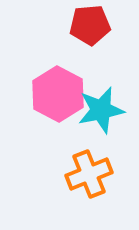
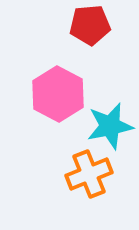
cyan star: moved 9 px right, 16 px down
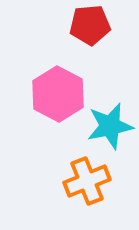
orange cross: moved 2 px left, 7 px down
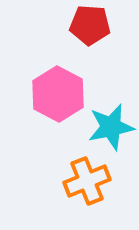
red pentagon: rotated 9 degrees clockwise
cyan star: moved 1 px right, 1 px down
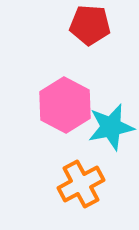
pink hexagon: moved 7 px right, 11 px down
orange cross: moved 6 px left, 3 px down; rotated 6 degrees counterclockwise
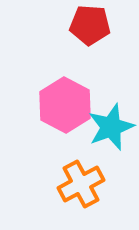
cyan star: rotated 9 degrees counterclockwise
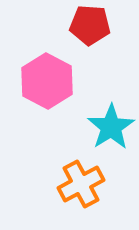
pink hexagon: moved 18 px left, 24 px up
cyan star: rotated 12 degrees counterclockwise
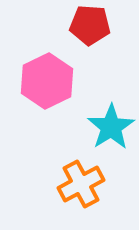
pink hexagon: rotated 6 degrees clockwise
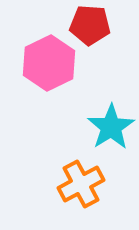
pink hexagon: moved 2 px right, 18 px up
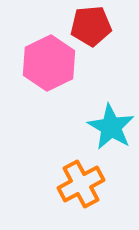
red pentagon: moved 1 px right, 1 px down; rotated 9 degrees counterclockwise
cyan star: rotated 9 degrees counterclockwise
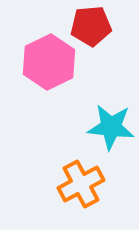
pink hexagon: moved 1 px up
cyan star: rotated 24 degrees counterclockwise
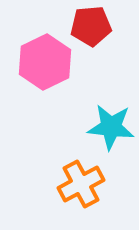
pink hexagon: moved 4 px left
